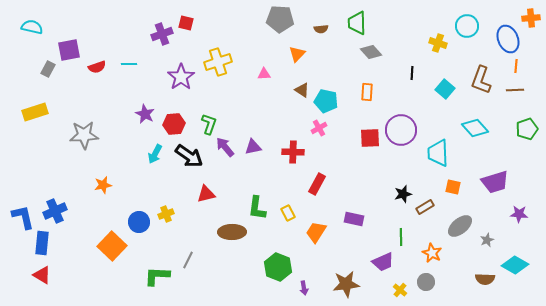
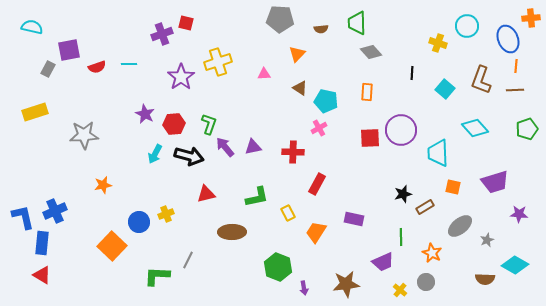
brown triangle at (302, 90): moved 2 px left, 2 px up
black arrow at (189, 156): rotated 20 degrees counterclockwise
green L-shape at (257, 208): moved 11 px up; rotated 110 degrees counterclockwise
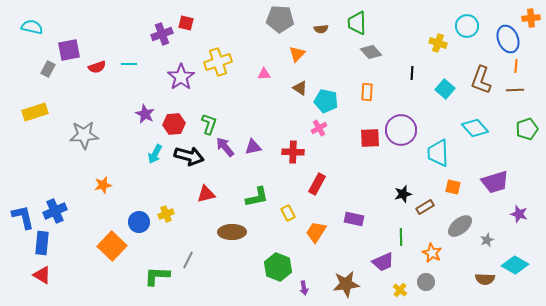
purple star at (519, 214): rotated 12 degrees clockwise
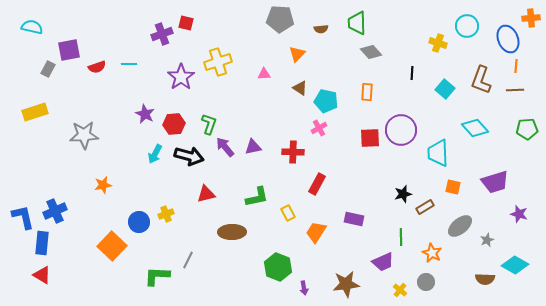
green pentagon at (527, 129): rotated 15 degrees clockwise
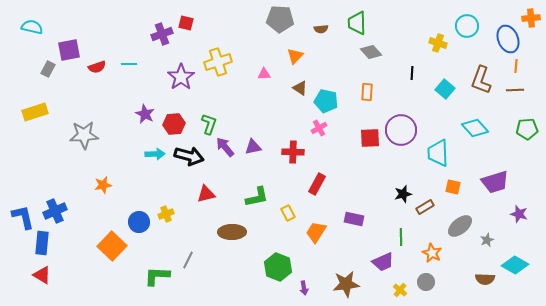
orange triangle at (297, 54): moved 2 px left, 2 px down
cyan arrow at (155, 154): rotated 120 degrees counterclockwise
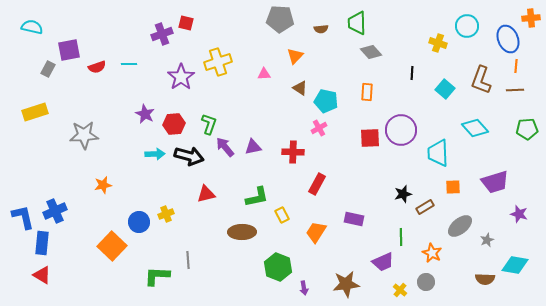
orange square at (453, 187): rotated 14 degrees counterclockwise
yellow rectangle at (288, 213): moved 6 px left, 2 px down
brown ellipse at (232, 232): moved 10 px right
gray line at (188, 260): rotated 30 degrees counterclockwise
cyan diamond at (515, 265): rotated 20 degrees counterclockwise
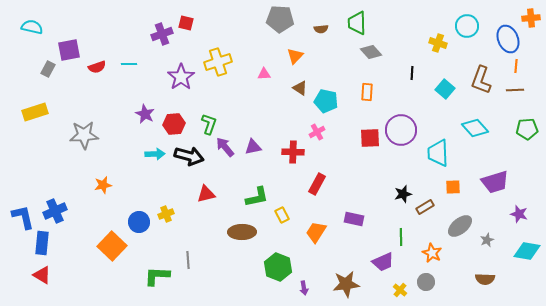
pink cross at (319, 128): moved 2 px left, 4 px down
cyan diamond at (515, 265): moved 12 px right, 14 px up
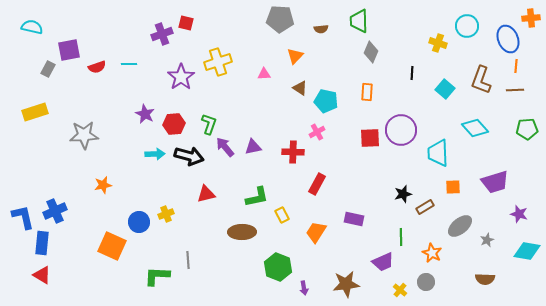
green trapezoid at (357, 23): moved 2 px right, 2 px up
gray diamond at (371, 52): rotated 65 degrees clockwise
orange square at (112, 246): rotated 20 degrees counterclockwise
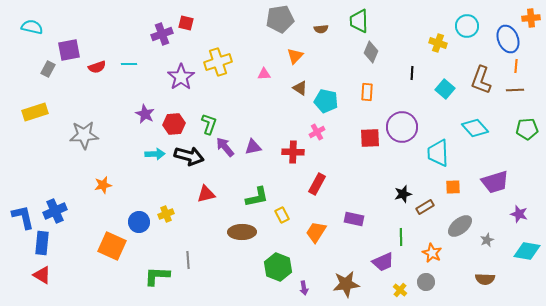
gray pentagon at (280, 19): rotated 12 degrees counterclockwise
purple circle at (401, 130): moved 1 px right, 3 px up
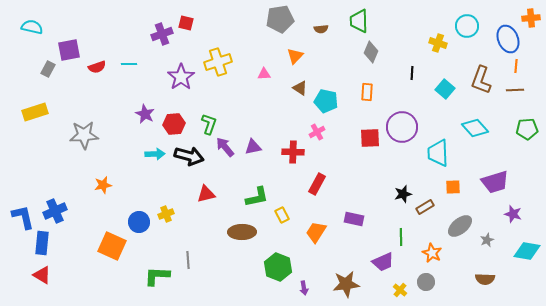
purple star at (519, 214): moved 6 px left
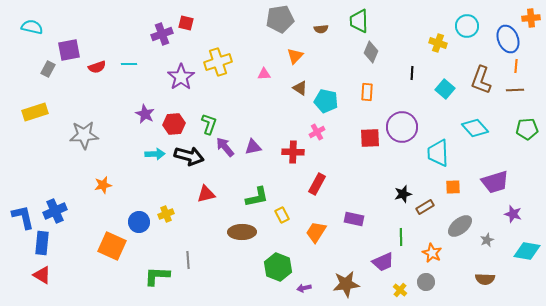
purple arrow at (304, 288): rotated 88 degrees clockwise
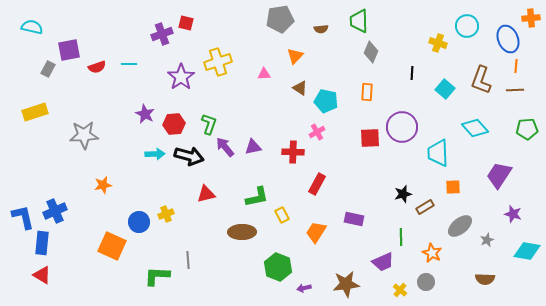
purple trapezoid at (495, 182): moved 4 px right, 7 px up; rotated 140 degrees clockwise
